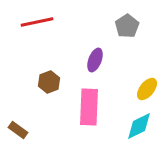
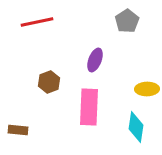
gray pentagon: moved 5 px up
yellow ellipse: rotated 50 degrees clockwise
cyan diamond: moved 3 px left, 1 px down; rotated 56 degrees counterclockwise
brown rectangle: rotated 30 degrees counterclockwise
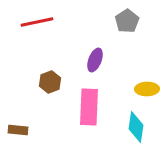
brown hexagon: moved 1 px right
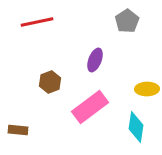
pink rectangle: moved 1 px right; rotated 51 degrees clockwise
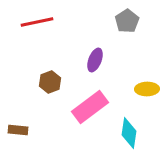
cyan diamond: moved 7 px left, 6 px down
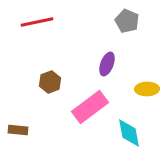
gray pentagon: rotated 15 degrees counterclockwise
purple ellipse: moved 12 px right, 4 px down
cyan diamond: rotated 20 degrees counterclockwise
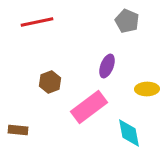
purple ellipse: moved 2 px down
pink rectangle: moved 1 px left
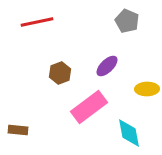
purple ellipse: rotated 25 degrees clockwise
brown hexagon: moved 10 px right, 9 px up
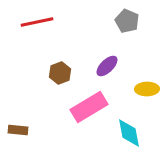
pink rectangle: rotated 6 degrees clockwise
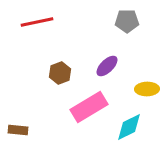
gray pentagon: rotated 25 degrees counterclockwise
cyan diamond: moved 6 px up; rotated 76 degrees clockwise
